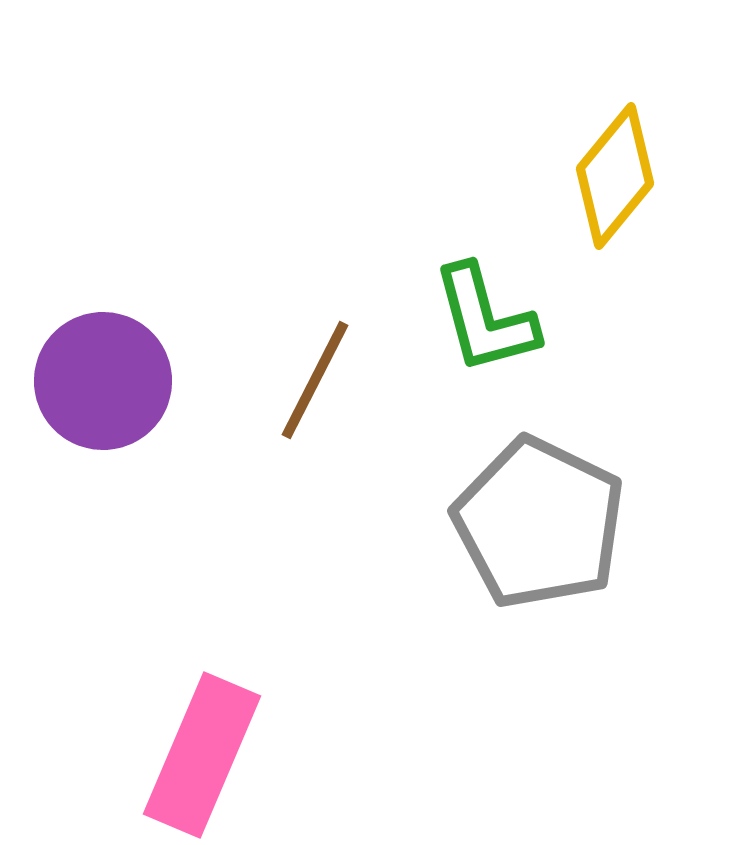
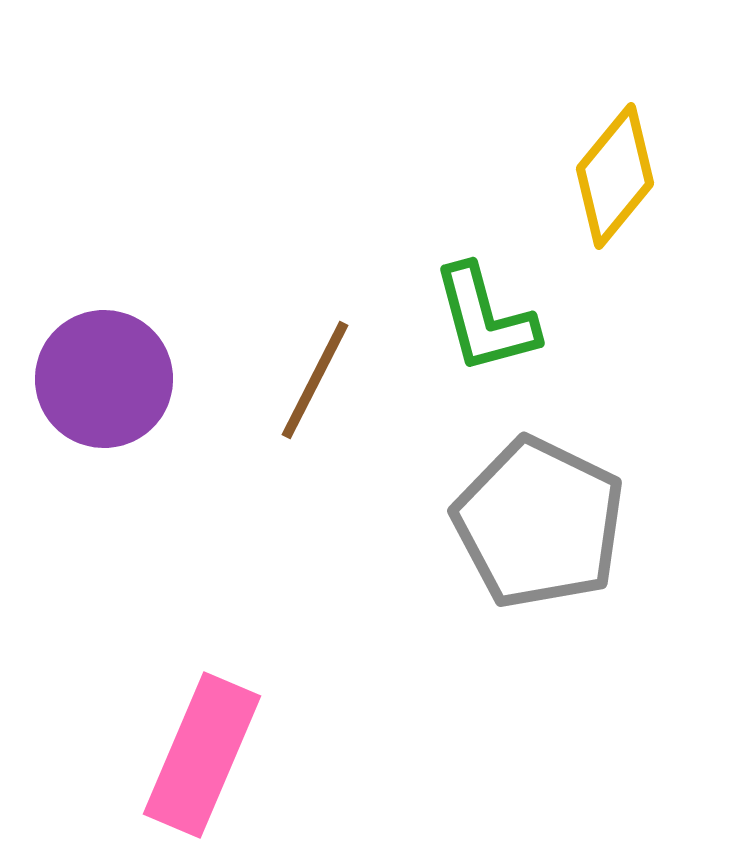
purple circle: moved 1 px right, 2 px up
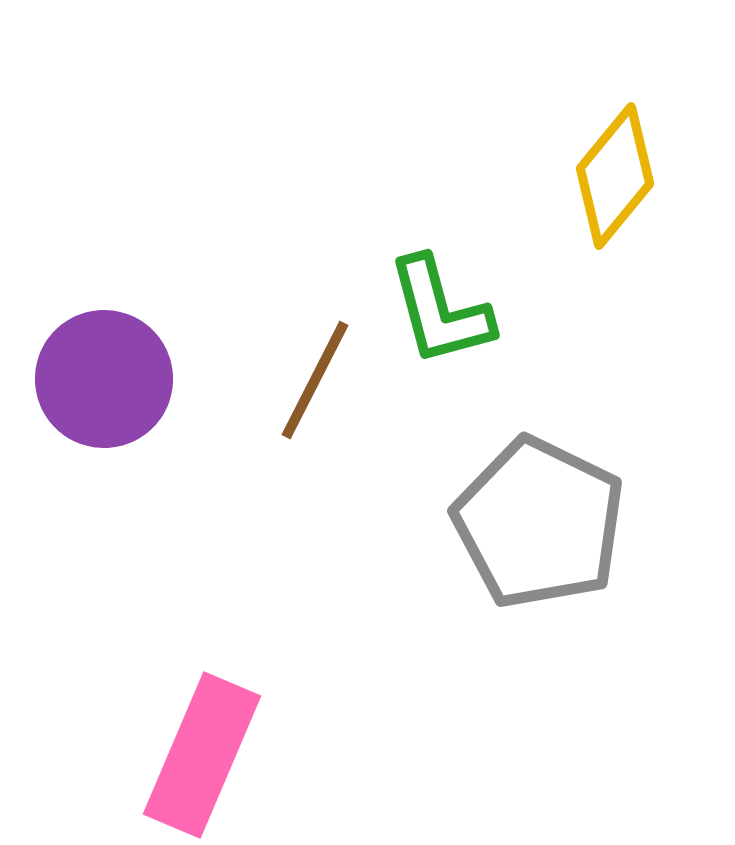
green L-shape: moved 45 px left, 8 px up
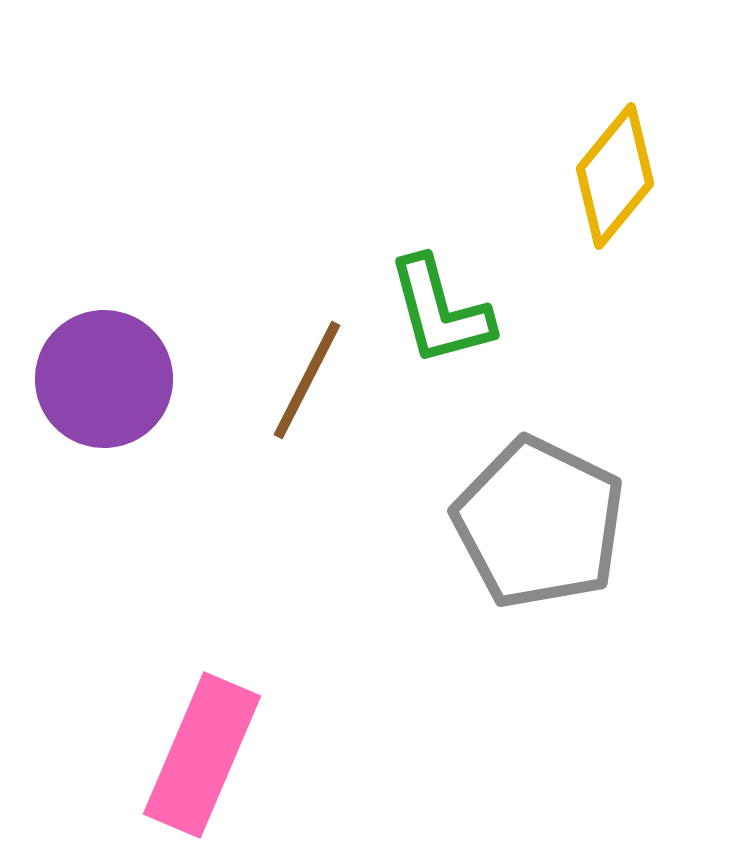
brown line: moved 8 px left
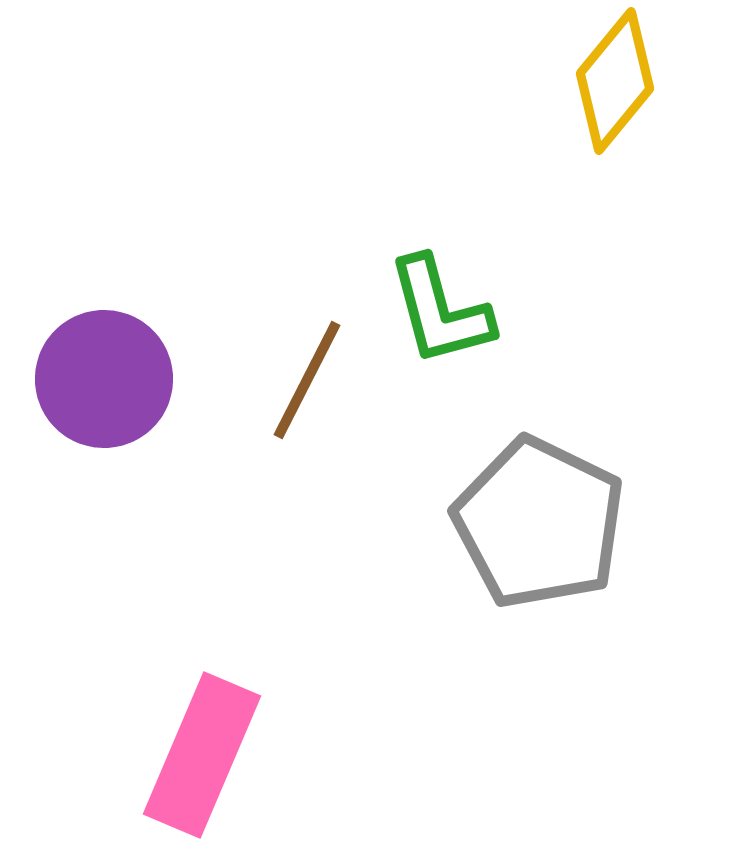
yellow diamond: moved 95 px up
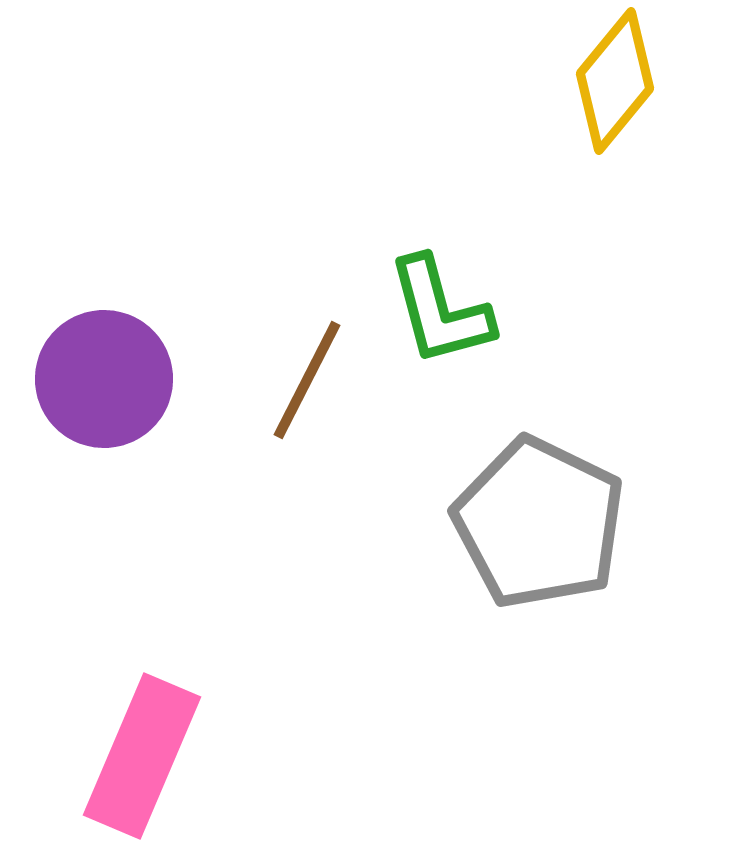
pink rectangle: moved 60 px left, 1 px down
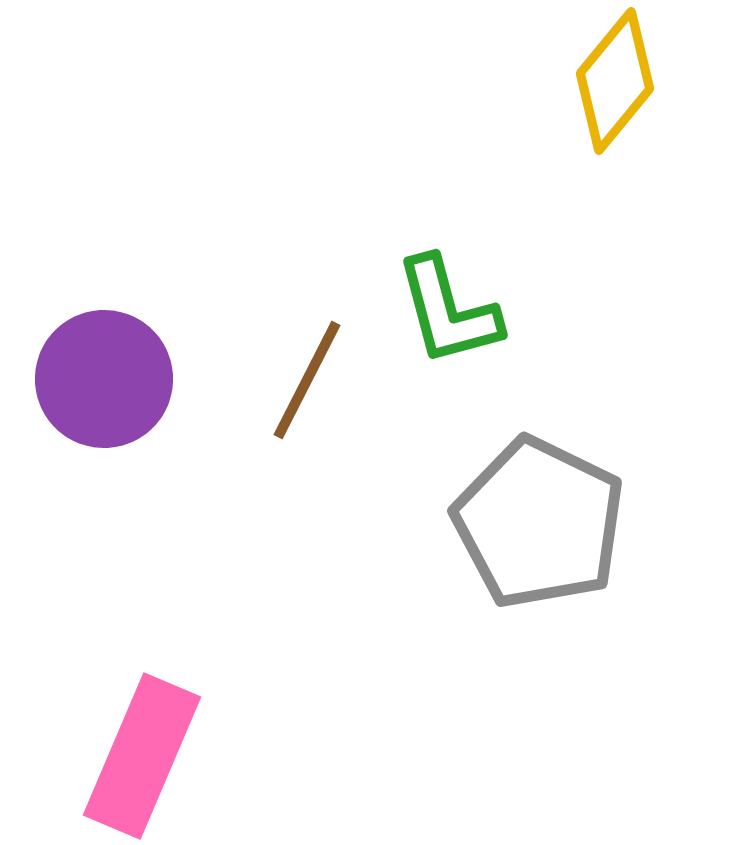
green L-shape: moved 8 px right
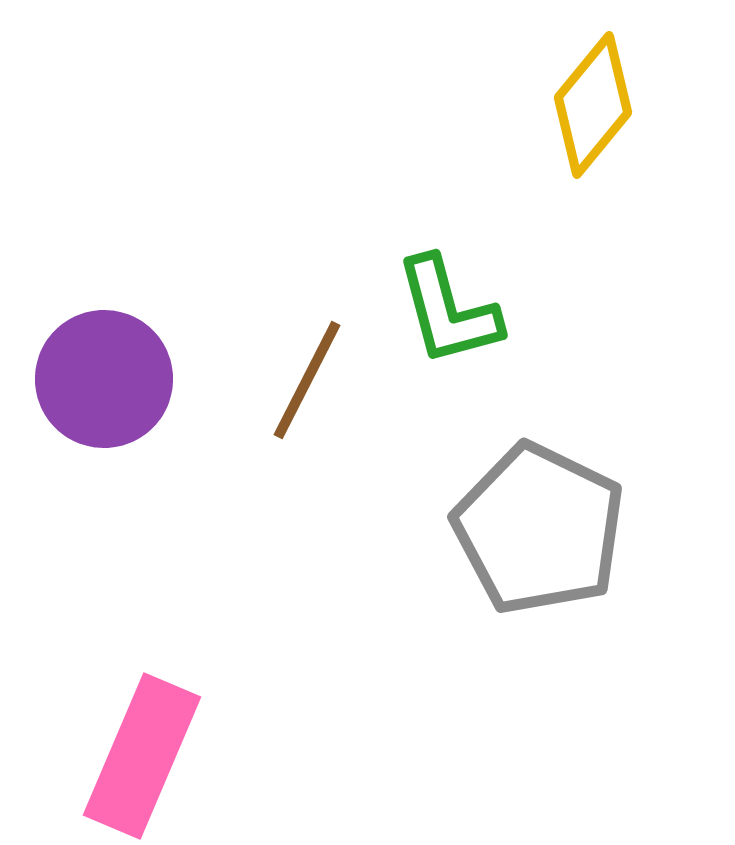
yellow diamond: moved 22 px left, 24 px down
gray pentagon: moved 6 px down
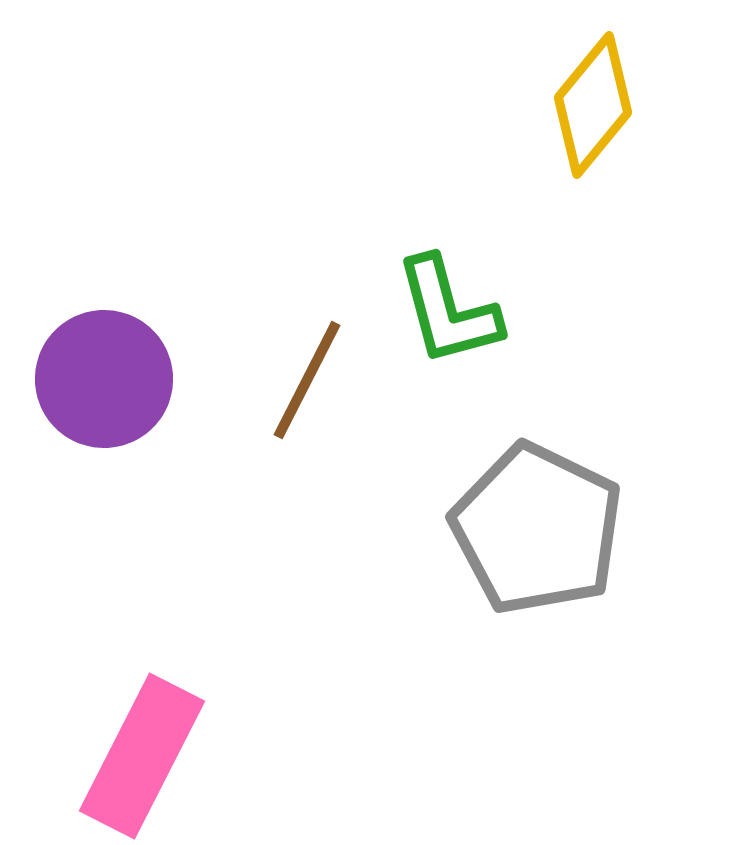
gray pentagon: moved 2 px left
pink rectangle: rotated 4 degrees clockwise
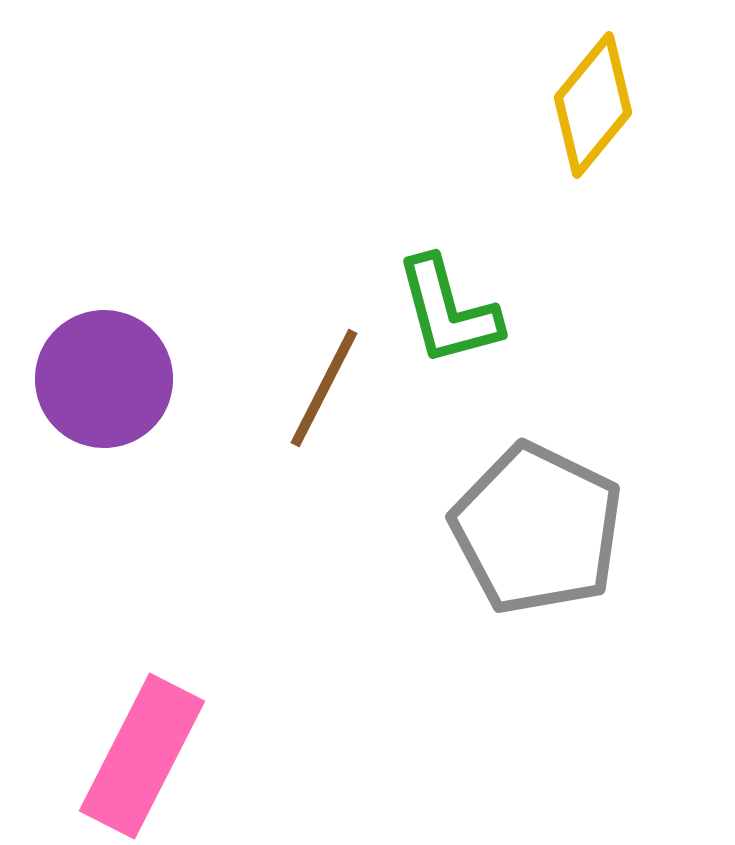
brown line: moved 17 px right, 8 px down
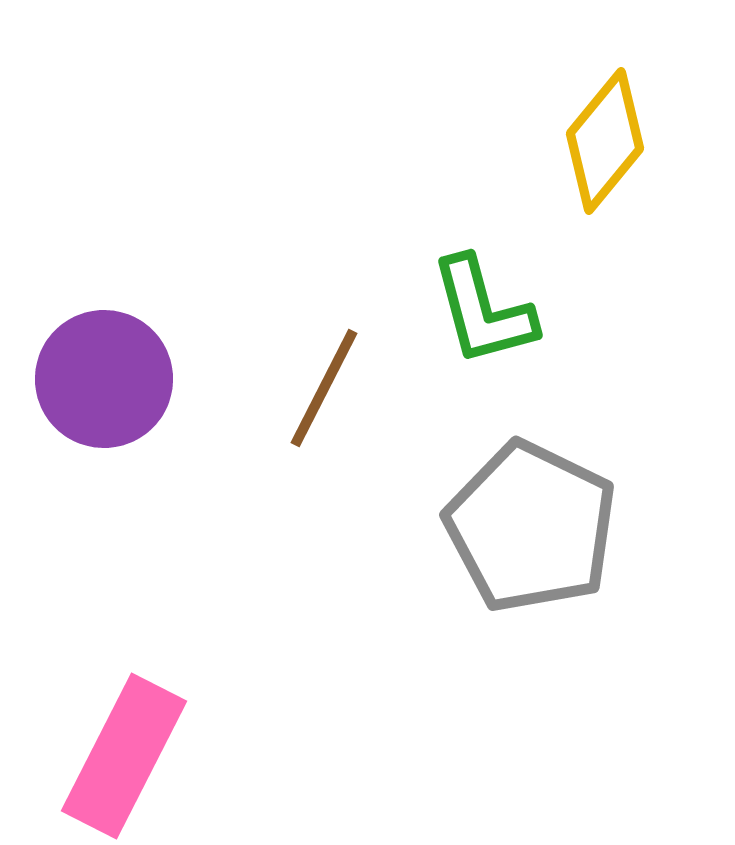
yellow diamond: moved 12 px right, 36 px down
green L-shape: moved 35 px right
gray pentagon: moved 6 px left, 2 px up
pink rectangle: moved 18 px left
